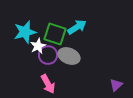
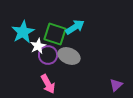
cyan arrow: moved 2 px left
cyan star: moved 2 px left; rotated 15 degrees counterclockwise
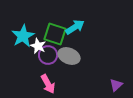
cyan star: moved 4 px down
white star: rotated 21 degrees counterclockwise
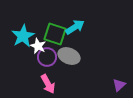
purple circle: moved 1 px left, 2 px down
purple triangle: moved 3 px right
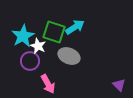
green square: moved 1 px left, 2 px up
purple circle: moved 17 px left, 4 px down
purple triangle: rotated 32 degrees counterclockwise
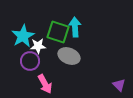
cyan arrow: rotated 60 degrees counterclockwise
green square: moved 4 px right
white star: rotated 28 degrees counterclockwise
pink arrow: moved 3 px left
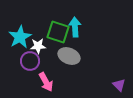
cyan star: moved 3 px left, 1 px down
pink arrow: moved 1 px right, 2 px up
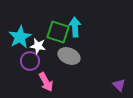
white star: rotated 14 degrees clockwise
